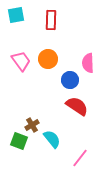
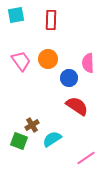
blue circle: moved 1 px left, 2 px up
cyan semicircle: rotated 84 degrees counterclockwise
pink line: moved 6 px right; rotated 18 degrees clockwise
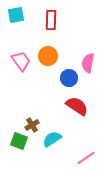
orange circle: moved 3 px up
pink semicircle: rotated 12 degrees clockwise
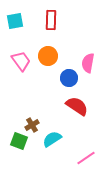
cyan square: moved 1 px left, 6 px down
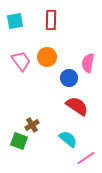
orange circle: moved 1 px left, 1 px down
cyan semicircle: moved 16 px right; rotated 72 degrees clockwise
